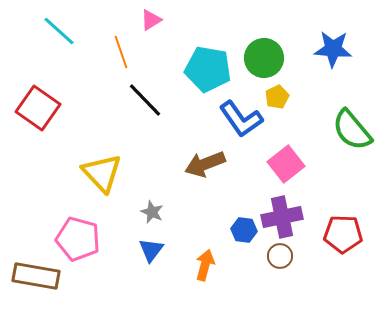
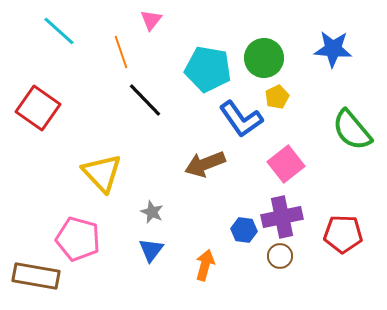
pink triangle: rotated 20 degrees counterclockwise
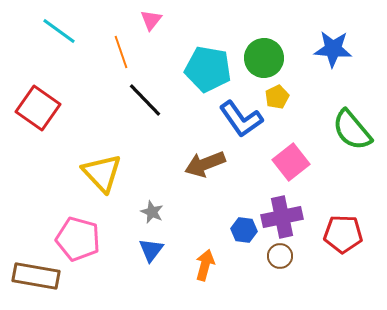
cyan line: rotated 6 degrees counterclockwise
pink square: moved 5 px right, 2 px up
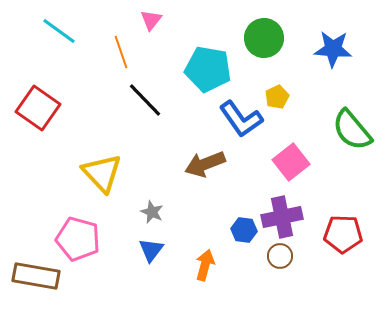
green circle: moved 20 px up
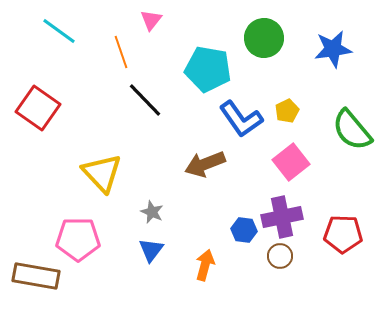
blue star: rotated 12 degrees counterclockwise
yellow pentagon: moved 10 px right, 14 px down
pink pentagon: rotated 15 degrees counterclockwise
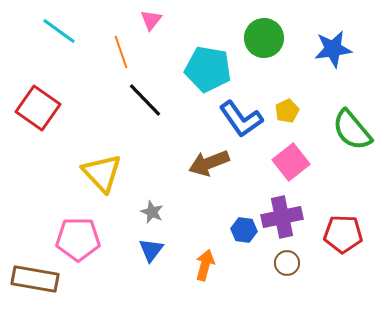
brown arrow: moved 4 px right, 1 px up
brown circle: moved 7 px right, 7 px down
brown rectangle: moved 1 px left, 3 px down
